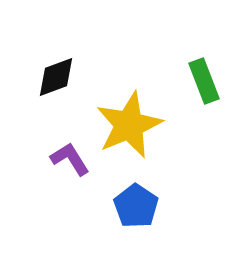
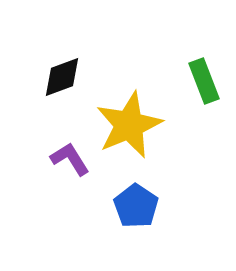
black diamond: moved 6 px right
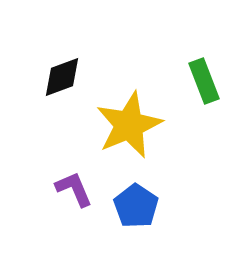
purple L-shape: moved 4 px right, 30 px down; rotated 9 degrees clockwise
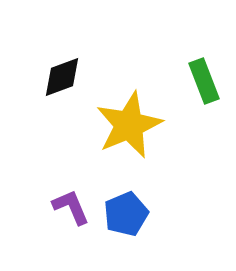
purple L-shape: moved 3 px left, 18 px down
blue pentagon: moved 10 px left, 8 px down; rotated 15 degrees clockwise
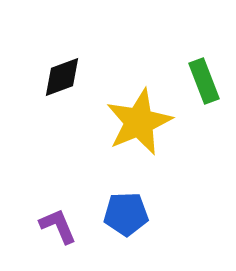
yellow star: moved 10 px right, 3 px up
purple L-shape: moved 13 px left, 19 px down
blue pentagon: rotated 21 degrees clockwise
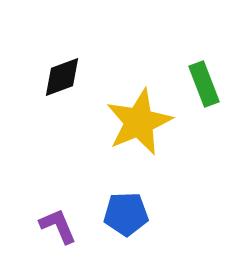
green rectangle: moved 3 px down
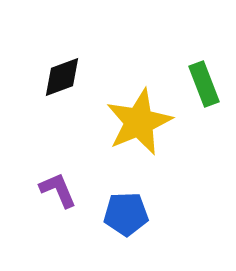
purple L-shape: moved 36 px up
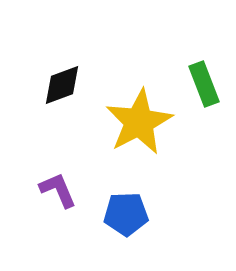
black diamond: moved 8 px down
yellow star: rotated 4 degrees counterclockwise
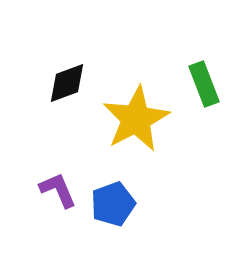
black diamond: moved 5 px right, 2 px up
yellow star: moved 3 px left, 3 px up
blue pentagon: moved 13 px left, 10 px up; rotated 18 degrees counterclockwise
